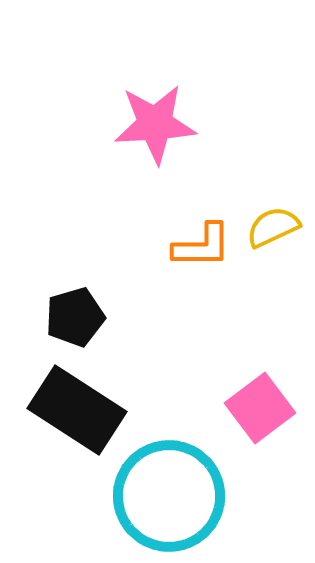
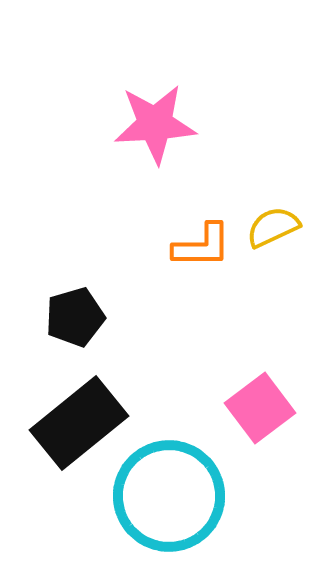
black rectangle: moved 2 px right, 13 px down; rotated 72 degrees counterclockwise
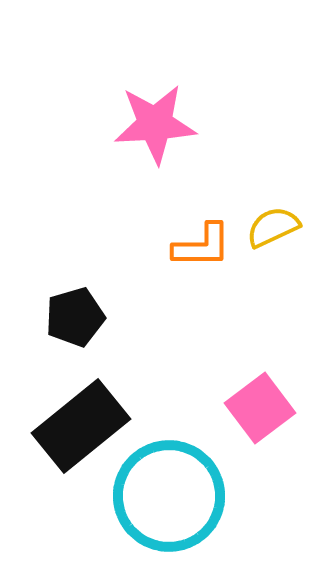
black rectangle: moved 2 px right, 3 px down
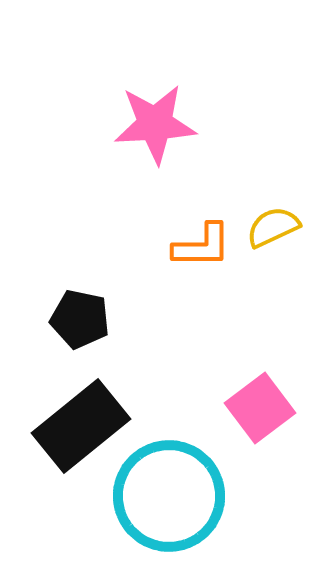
black pentagon: moved 5 px right, 2 px down; rotated 28 degrees clockwise
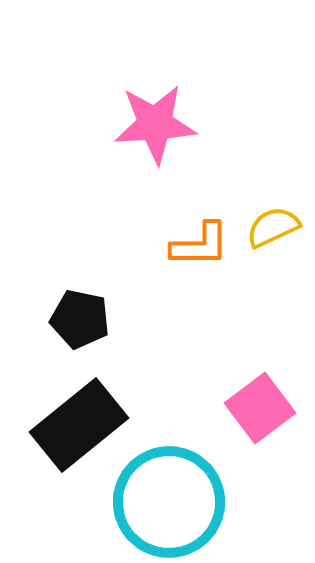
orange L-shape: moved 2 px left, 1 px up
black rectangle: moved 2 px left, 1 px up
cyan circle: moved 6 px down
